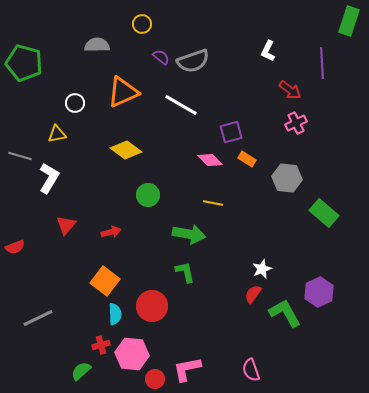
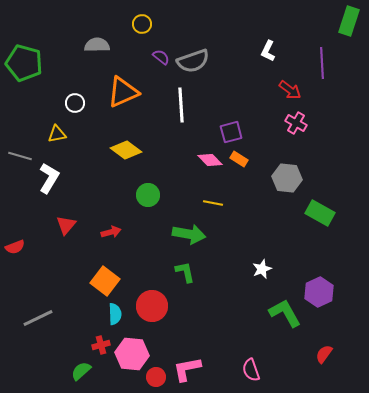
white line at (181, 105): rotated 56 degrees clockwise
pink cross at (296, 123): rotated 35 degrees counterclockwise
orange rectangle at (247, 159): moved 8 px left
green rectangle at (324, 213): moved 4 px left; rotated 12 degrees counterclockwise
red semicircle at (253, 294): moved 71 px right, 60 px down
red circle at (155, 379): moved 1 px right, 2 px up
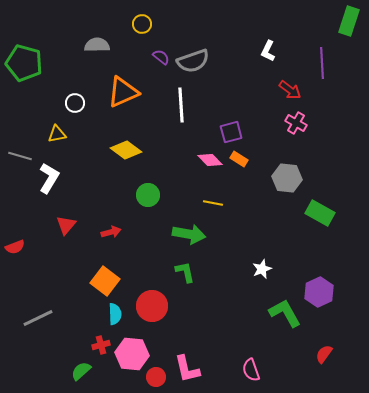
pink L-shape at (187, 369): rotated 92 degrees counterclockwise
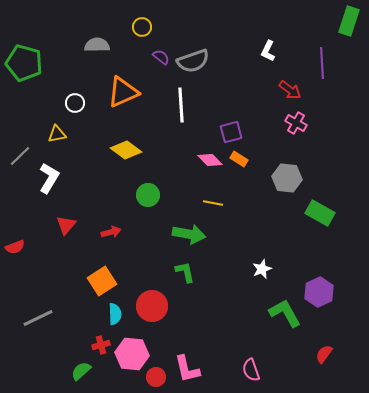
yellow circle at (142, 24): moved 3 px down
gray line at (20, 156): rotated 60 degrees counterclockwise
orange square at (105, 281): moved 3 px left; rotated 20 degrees clockwise
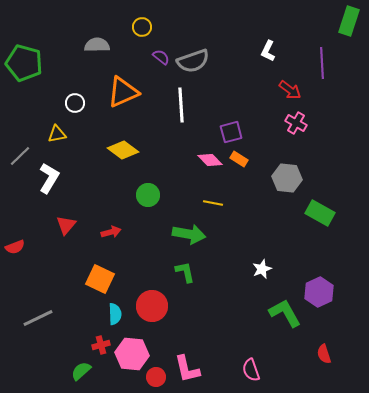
yellow diamond at (126, 150): moved 3 px left
orange square at (102, 281): moved 2 px left, 2 px up; rotated 32 degrees counterclockwise
red semicircle at (324, 354): rotated 54 degrees counterclockwise
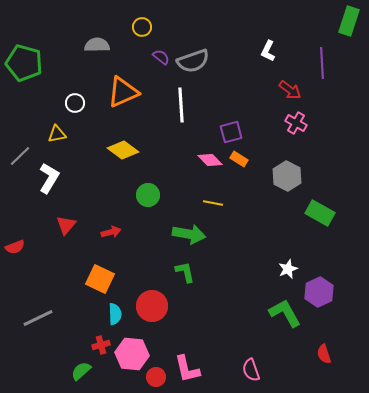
gray hexagon at (287, 178): moved 2 px up; rotated 20 degrees clockwise
white star at (262, 269): moved 26 px right
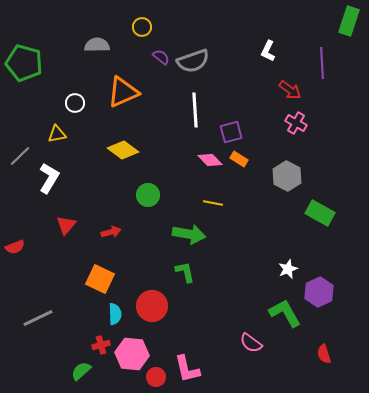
white line at (181, 105): moved 14 px right, 5 px down
pink semicircle at (251, 370): moved 27 px up; rotated 35 degrees counterclockwise
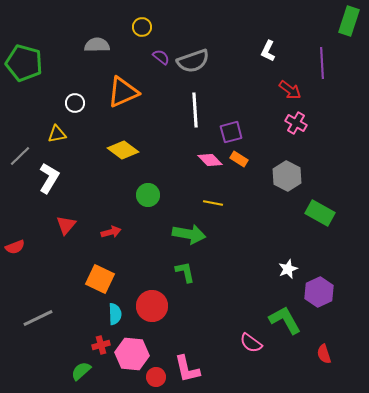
green L-shape at (285, 313): moved 7 px down
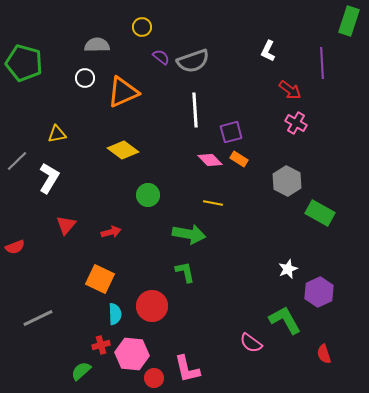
white circle at (75, 103): moved 10 px right, 25 px up
gray line at (20, 156): moved 3 px left, 5 px down
gray hexagon at (287, 176): moved 5 px down
red circle at (156, 377): moved 2 px left, 1 px down
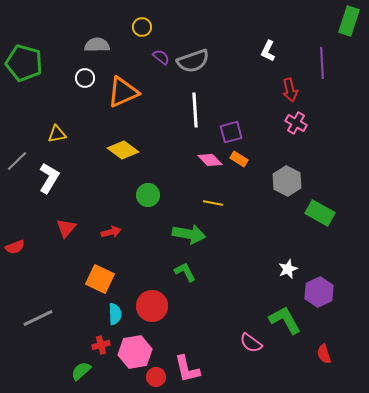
red arrow at (290, 90): rotated 40 degrees clockwise
red triangle at (66, 225): moved 3 px down
green L-shape at (185, 272): rotated 15 degrees counterclockwise
pink hexagon at (132, 354): moved 3 px right, 2 px up; rotated 16 degrees counterclockwise
red circle at (154, 378): moved 2 px right, 1 px up
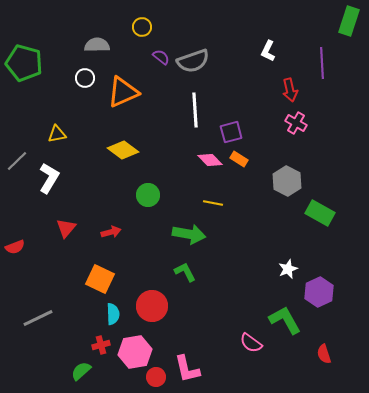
cyan semicircle at (115, 314): moved 2 px left
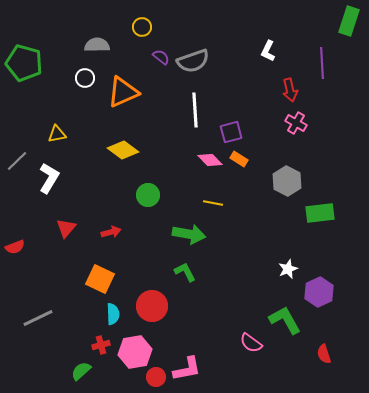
green rectangle at (320, 213): rotated 36 degrees counterclockwise
pink L-shape at (187, 369): rotated 88 degrees counterclockwise
